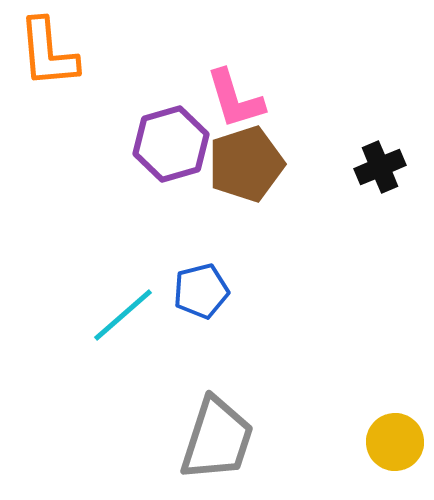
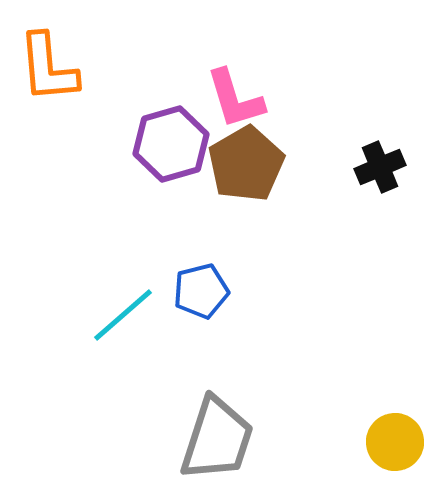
orange L-shape: moved 15 px down
brown pentagon: rotated 12 degrees counterclockwise
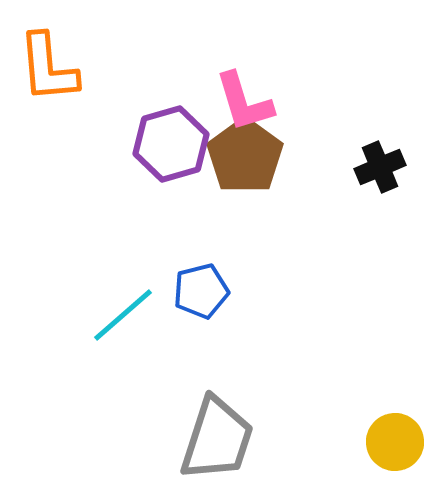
pink L-shape: moved 9 px right, 3 px down
brown pentagon: moved 1 px left, 8 px up; rotated 6 degrees counterclockwise
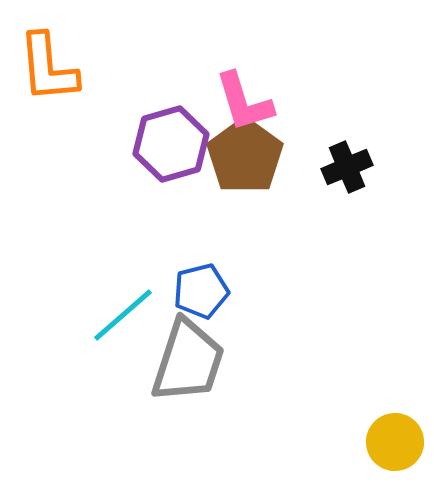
black cross: moved 33 px left
gray trapezoid: moved 29 px left, 78 px up
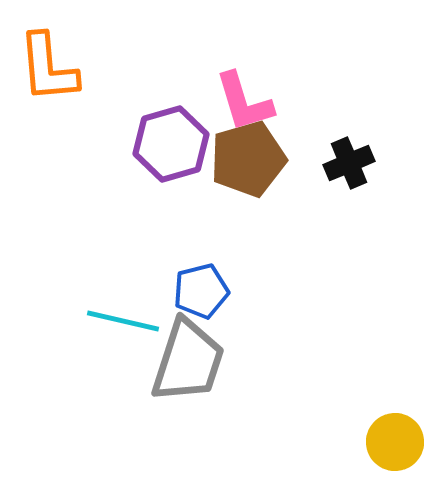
brown pentagon: moved 3 px right, 3 px down; rotated 20 degrees clockwise
black cross: moved 2 px right, 4 px up
cyan line: moved 6 px down; rotated 54 degrees clockwise
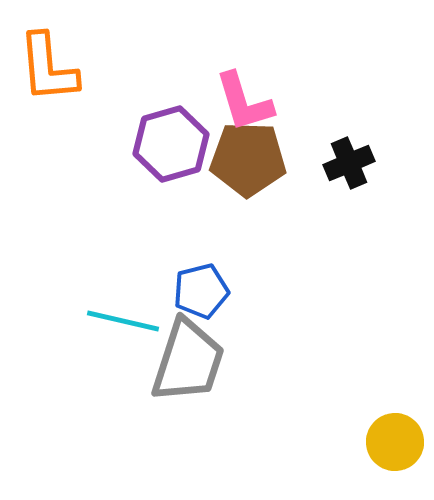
brown pentagon: rotated 18 degrees clockwise
